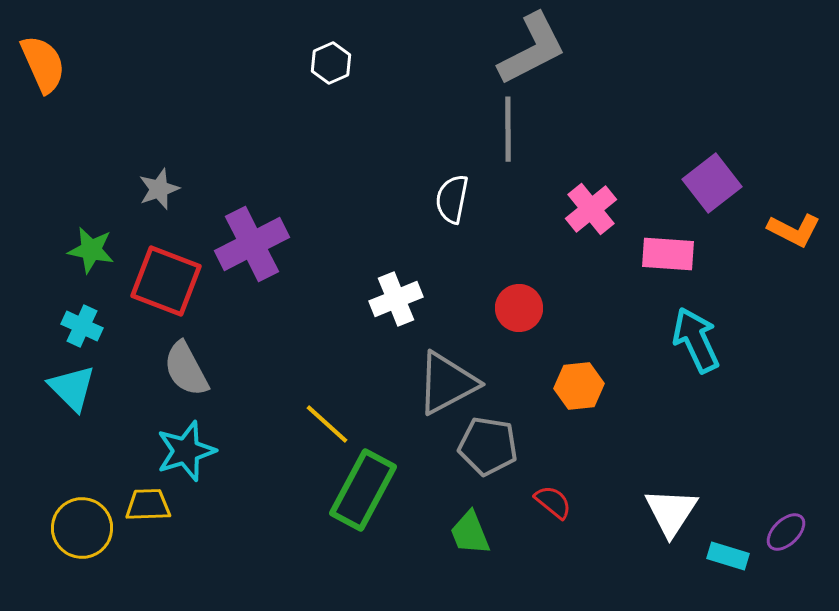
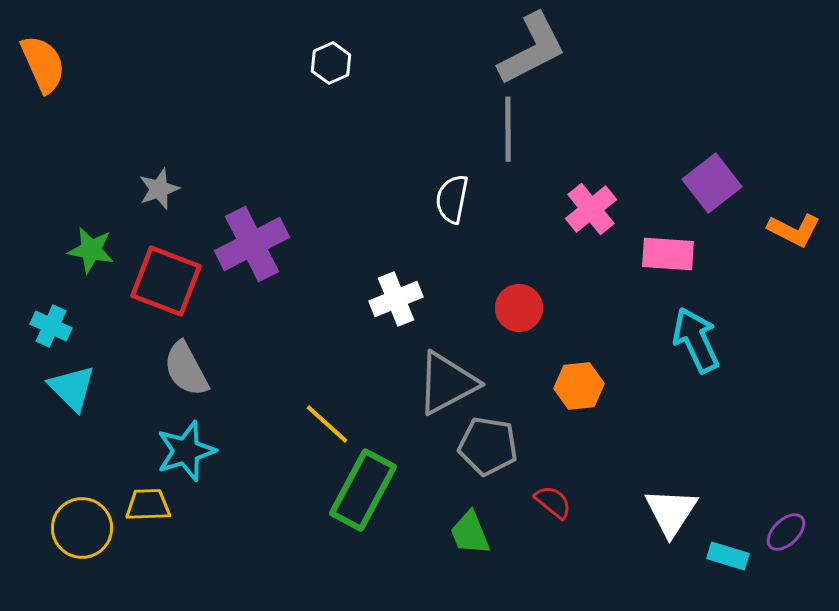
cyan cross: moved 31 px left
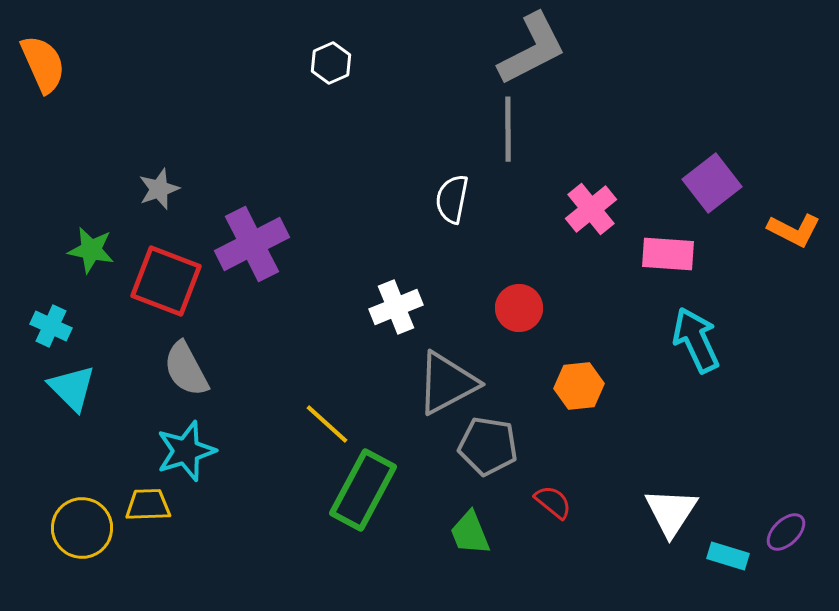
white cross: moved 8 px down
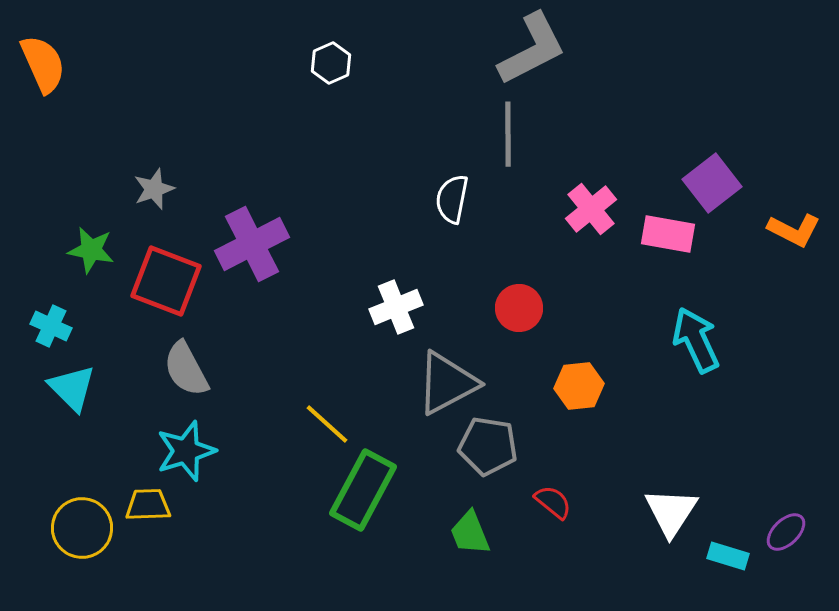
gray line: moved 5 px down
gray star: moved 5 px left
pink rectangle: moved 20 px up; rotated 6 degrees clockwise
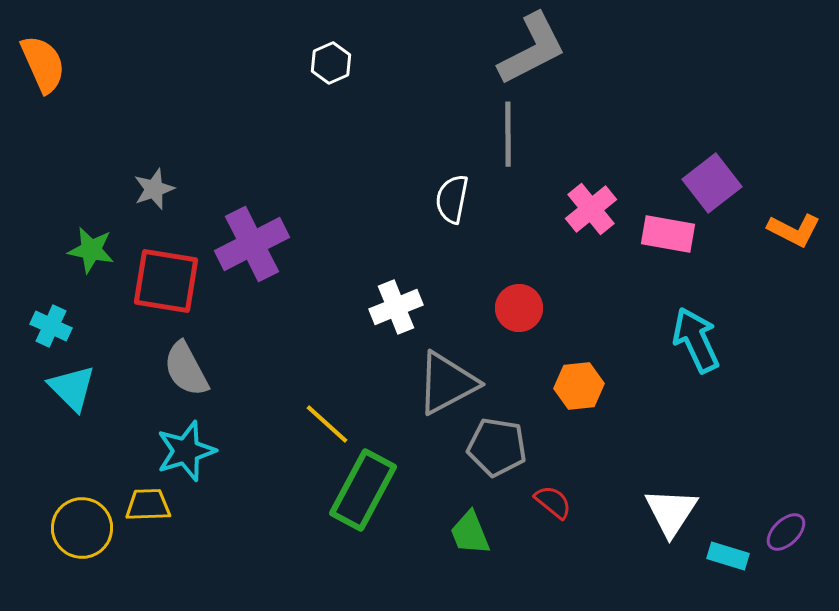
red square: rotated 12 degrees counterclockwise
gray pentagon: moved 9 px right, 1 px down
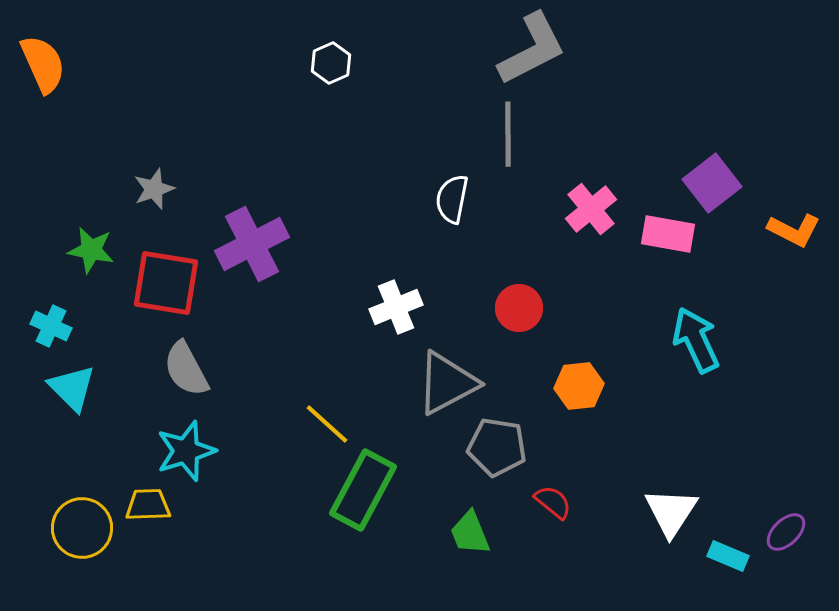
red square: moved 2 px down
cyan rectangle: rotated 6 degrees clockwise
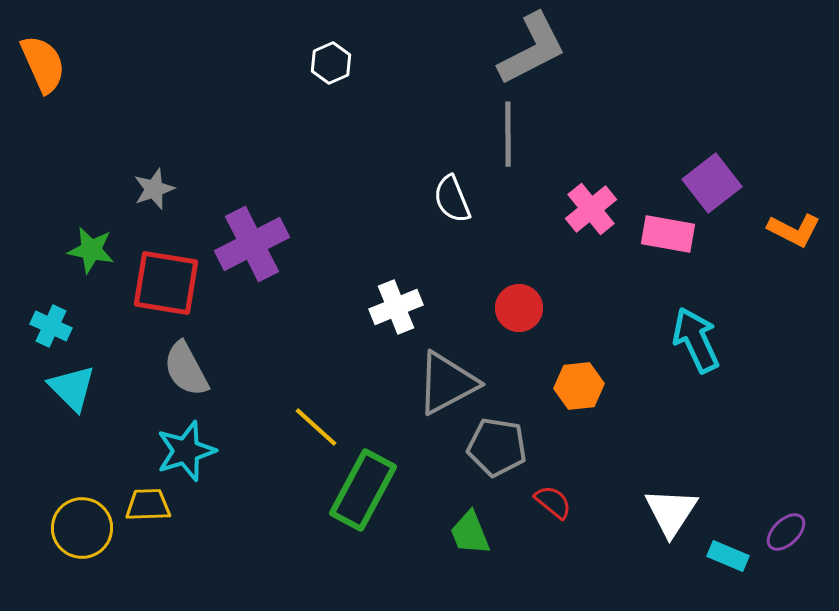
white semicircle: rotated 33 degrees counterclockwise
yellow line: moved 11 px left, 3 px down
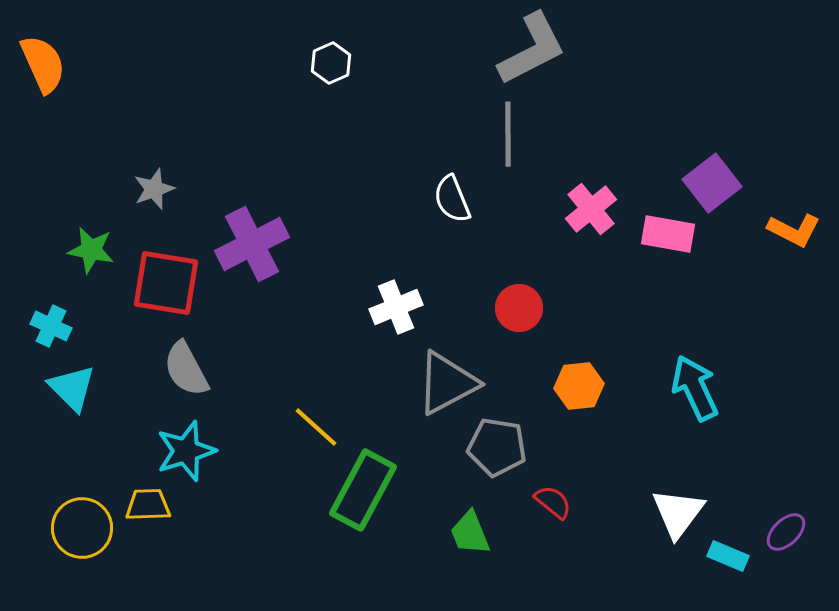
cyan arrow: moved 1 px left, 48 px down
white triangle: moved 7 px right, 1 px down; rotated 4 degrees clockwise
